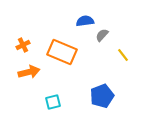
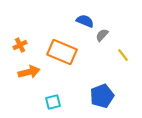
blue semicircle: rotated 30 degrees clockwise
orange cross: moved 3 px left
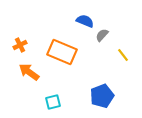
orange arrow: rotated 130 degrees counterclockwise
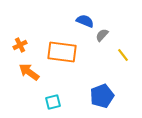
orange rectangle: rotated 16 degrees counterclockwise
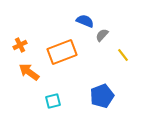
orange rectangle: rotated 28 degrees counterclockwise
cyan square: moved 1 px up
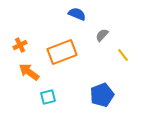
blue semicircle: moved 8 px left, 7 px up
blue pentagon: moved 1 px up
cyan square: moved 5 px left, 4 px up
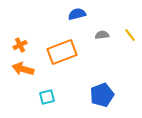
blue semicircle: rotated 36 degrees counterclockwise
gray semicircle: rotated 40 degrees clockwise
yellow line: moved 7 px right, 20 px up
orange arrow: moved 6 px left, 3 px up; rotated 20 degrees counterclockwise
cyan square: moved 1 px left
